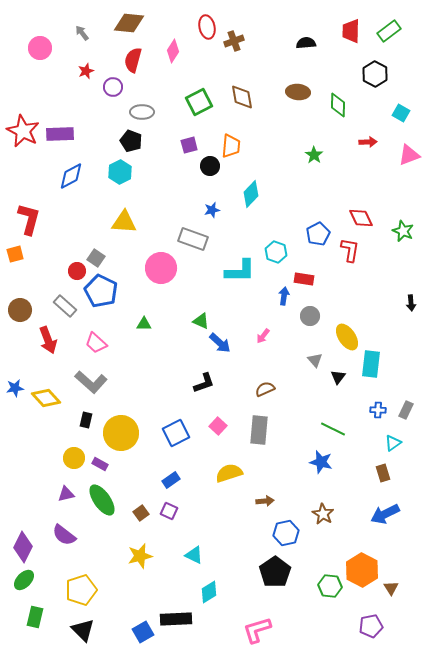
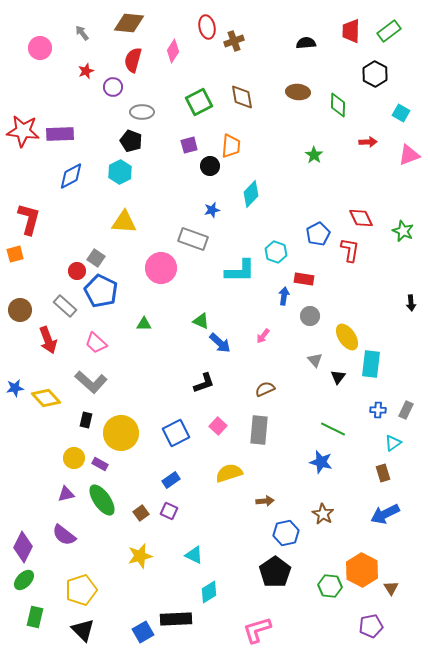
red star at (23, 131): rotated 20 degrees counterclockwise
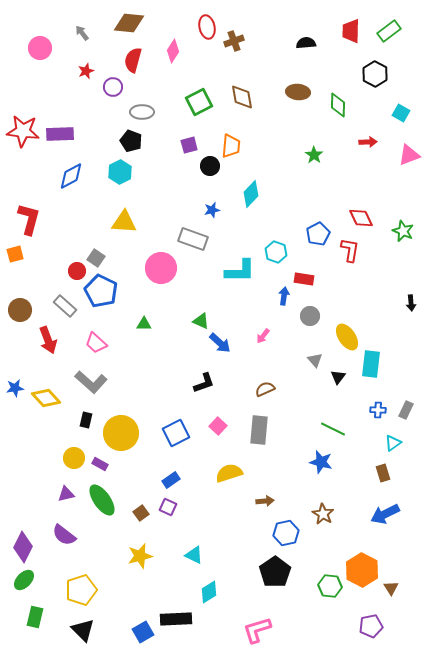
purple square at (169, 511): moved 1 px left, 4 px up
